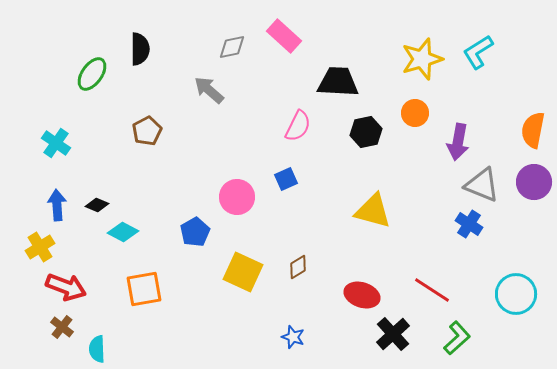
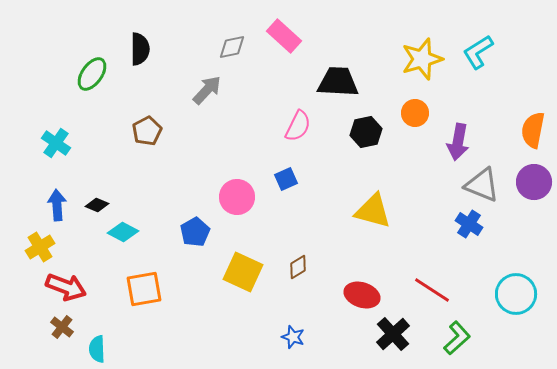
gray arrow: moved 2 px left; rotated 92 degrees clockwise
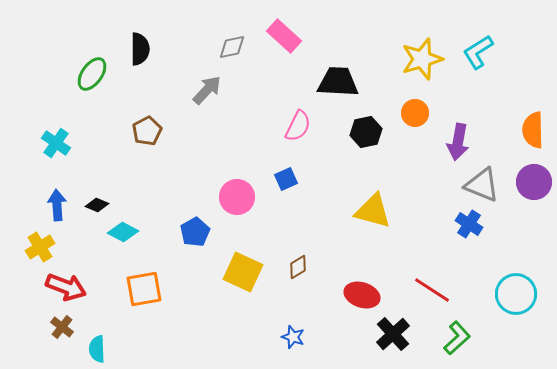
orange semicircle: rotated 12 degrees counterclockwise
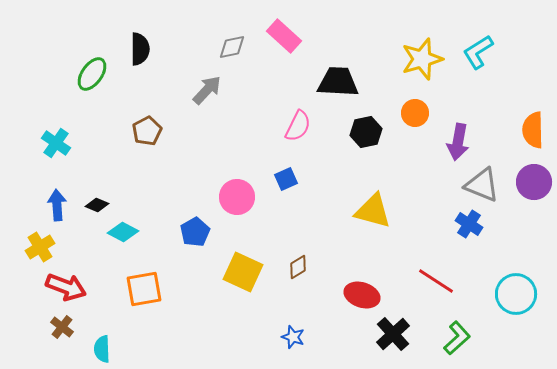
red line: moved 4 px right, 9 px up
cyan semicircle: moved 5 px right
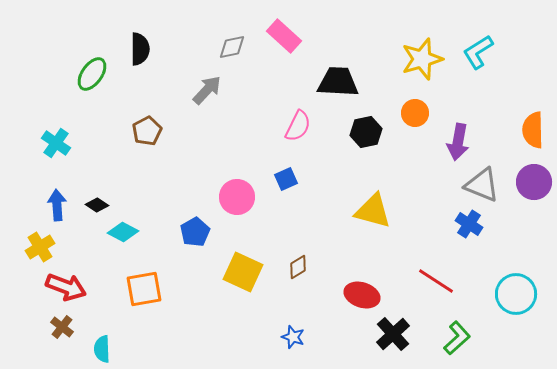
black diamond: rotated 10 degrees clockwise
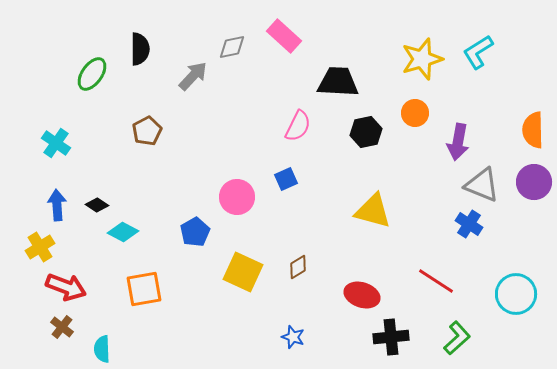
gray arrow: moved 14 px left, 14 px up
black cross: moved 2 px left, 3 px down; rotated 36 degrees clockwise
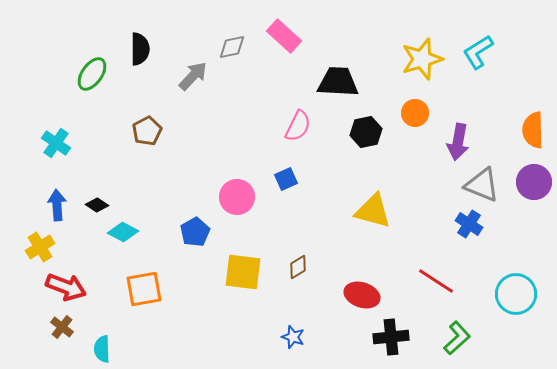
yellow square: rotated 18 degrees counterclockwise
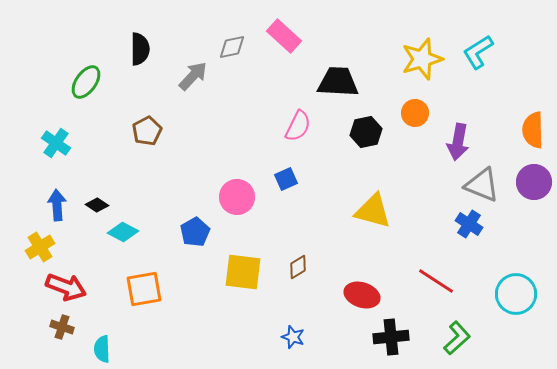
green ellipse: moved 6 px left, 8 px down
brown cross: rotated 20 degrees counterclockwise
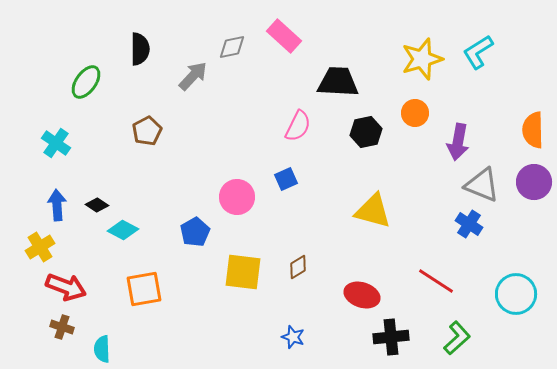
cyan diamond: moved 2 px up
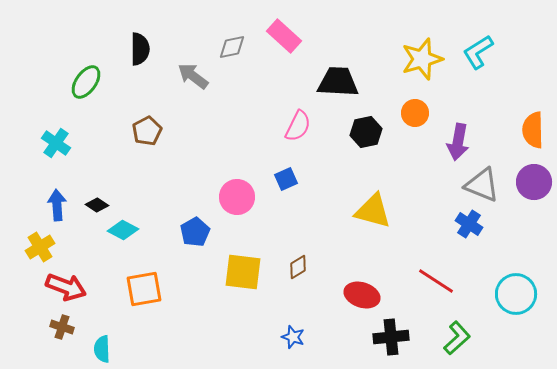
gray arrow: rotated 96 degrees counterclockwise
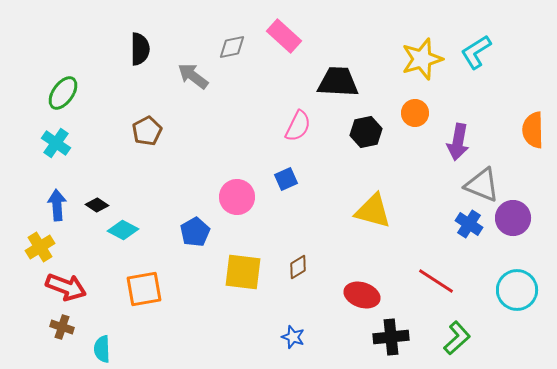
cyan L-shape: moved 2 px left
green ellipse: moved 23 px left, 11 px down
purple circle: moved 21 px left, 36 px down
cyan circle: moved 1 px right, 4 px up
